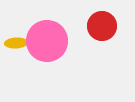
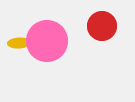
yellow ellipse: moved 3 px right
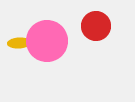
red circle: moved 6 px left
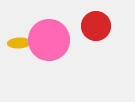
pink circle: moved 2 px right, 1 px up
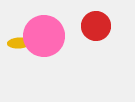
pink circle: moved 5 px left, 4 px up
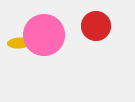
pink circle: moved 1 px up
